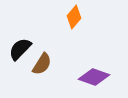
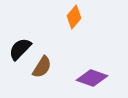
brown semicircle: moved 3 px down
purple diamond: moved 2 px left, 1 px down
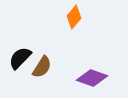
black semicircle: moved 9 px down
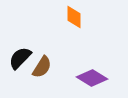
orange diamond: rotated 40 degrees counterclockwise
purple diamond: rotated 12 degrees clockwise
